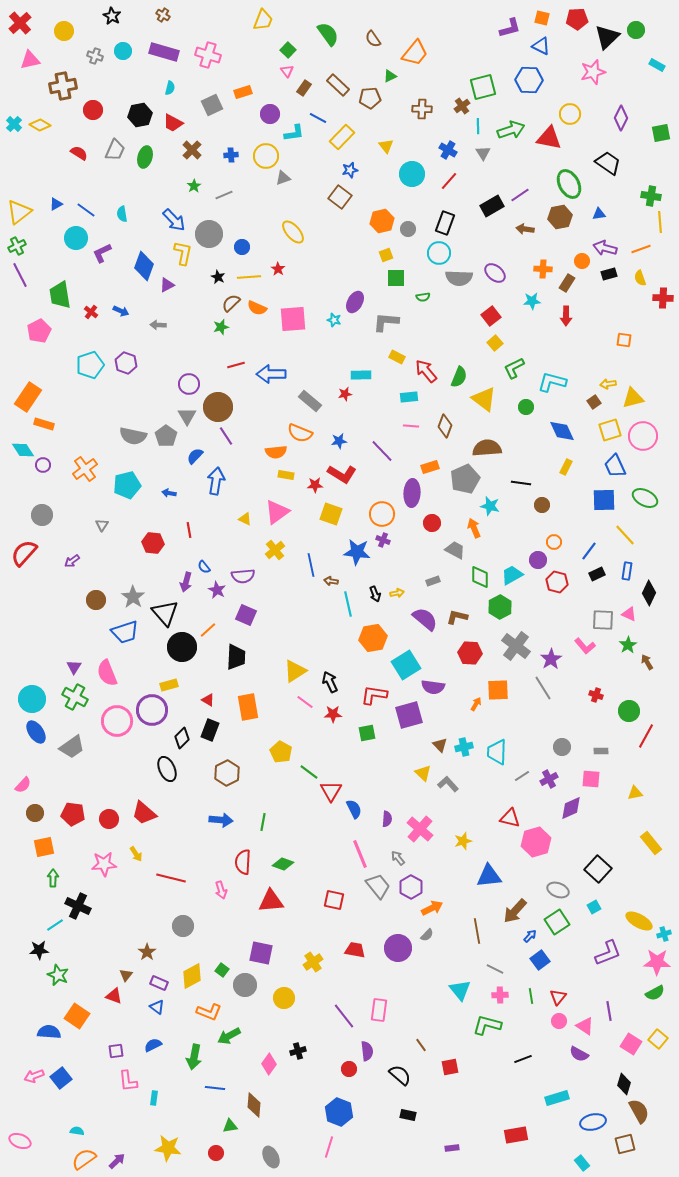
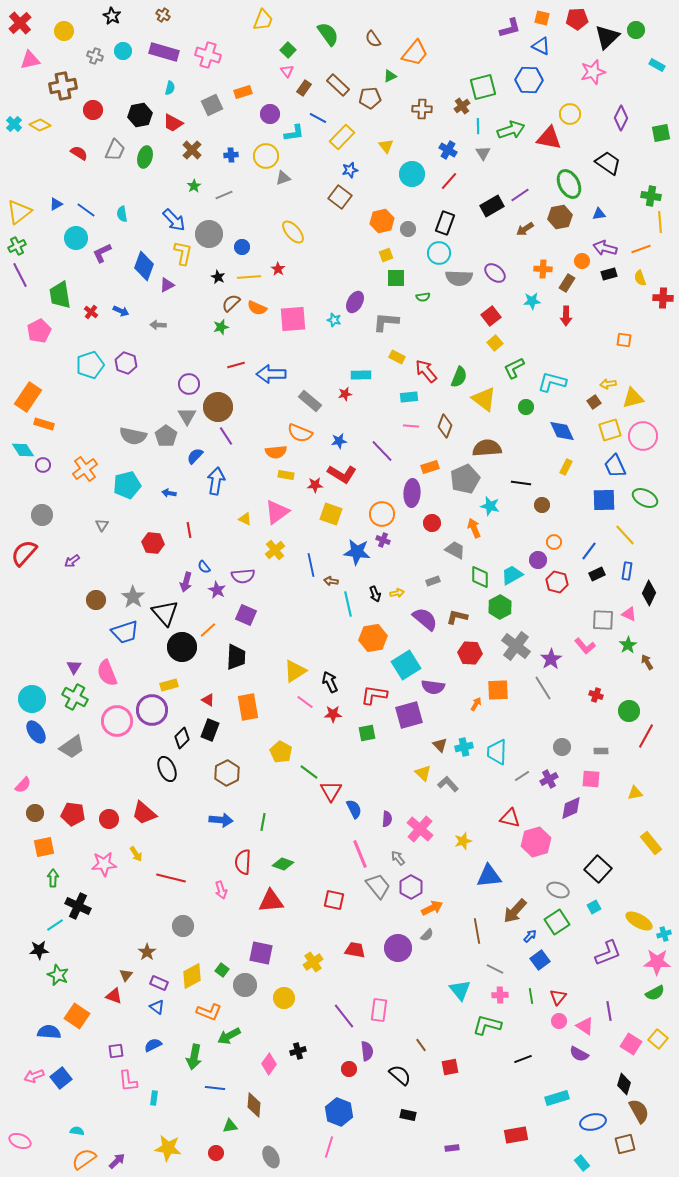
brown arrow at (525, 229): rotated 42 degrees counterclockwise
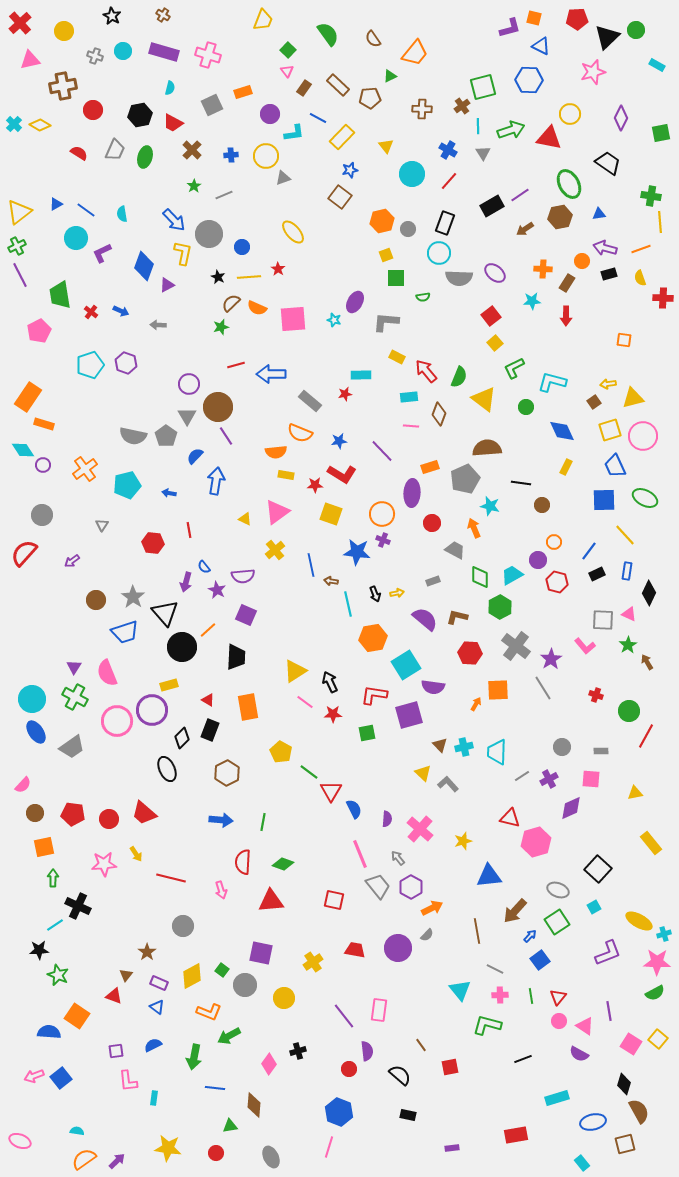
orange square at (542, 18): moved 8 px left
brown diamond at (445, 426): moved 6 px left, 12 px up
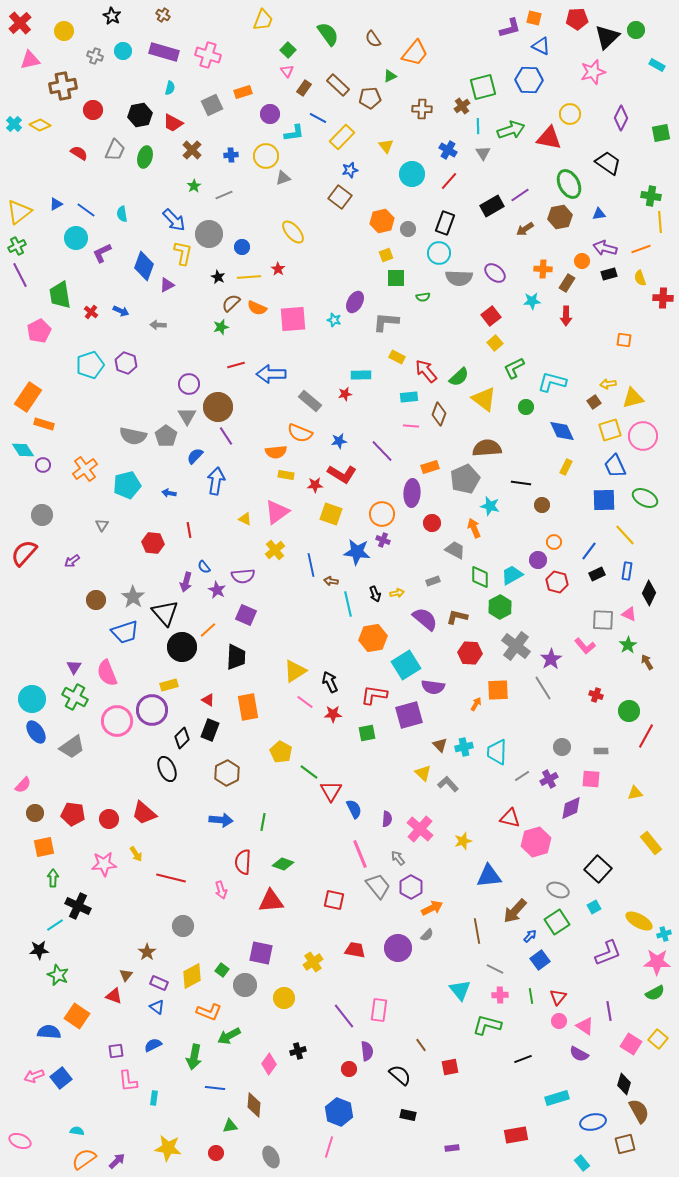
green semicircle at (459, 377): rotated 25 degrees clockwise
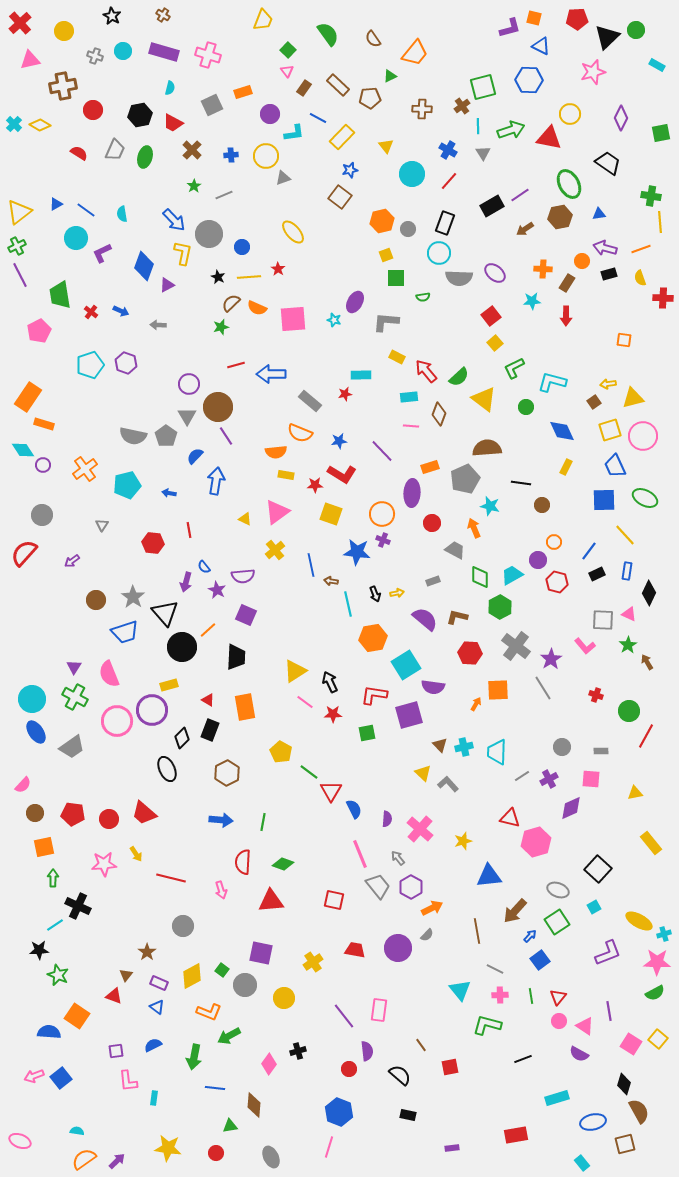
pink semicircle at (107, 673): moved 2 px right, 1 px down
orange rectangle at (248, 707): moved 3 px left
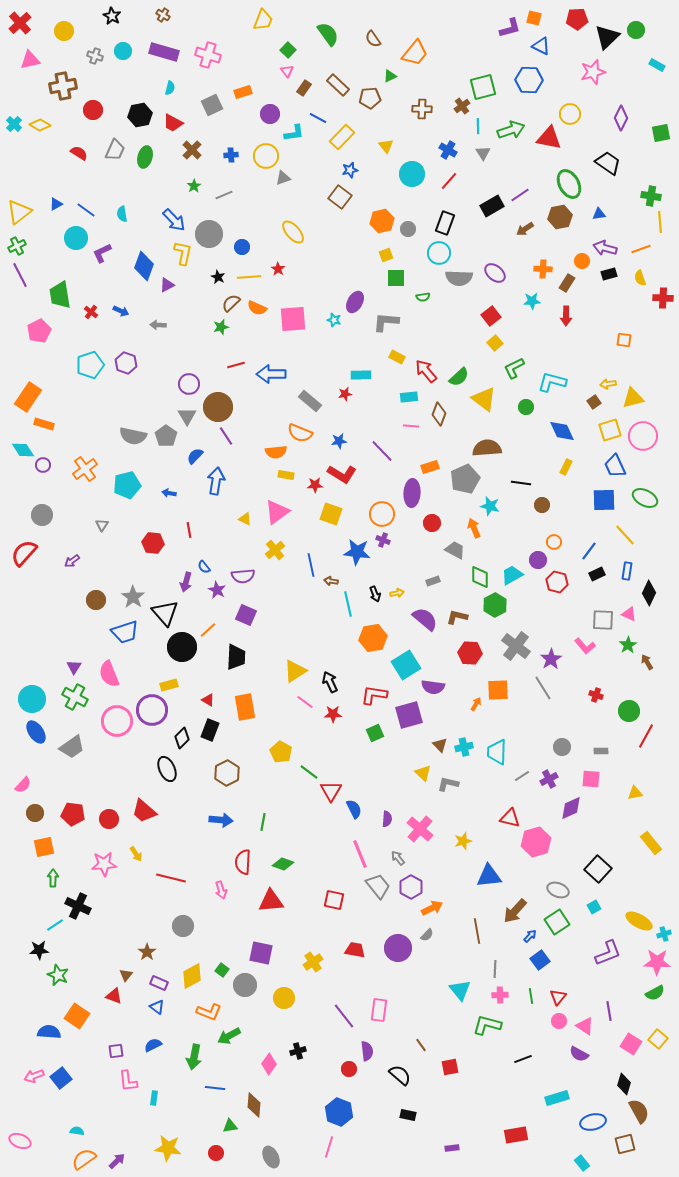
green hexagon at (500, 607): moved 5 px left, 2 px up
green square at (367, 733): moved 8 px right; rotated 12 degrees counterclockwise
gray L-shape at (448, 784): rotated 35 degrees counterclockwise
red trapezoid at (144, 813): moved 2 px up
gray line at (495, 969): rotated 66 degrees clockwise
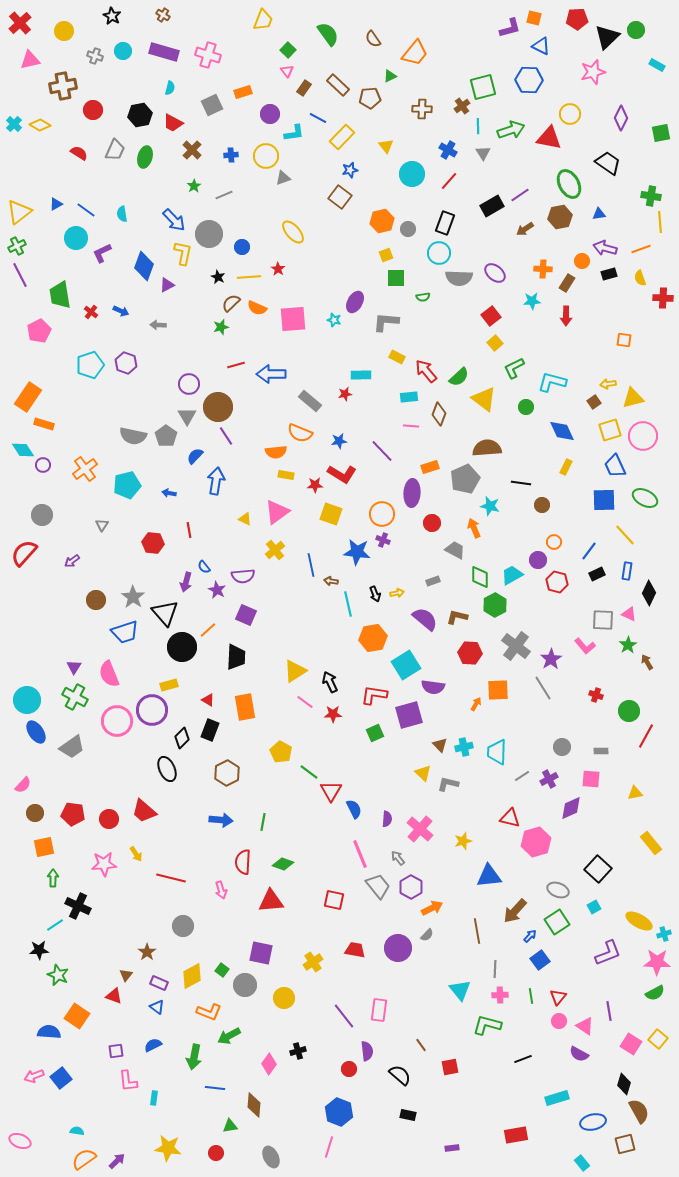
cyan circle at (32, 699): moved 5 px left, 1 px down
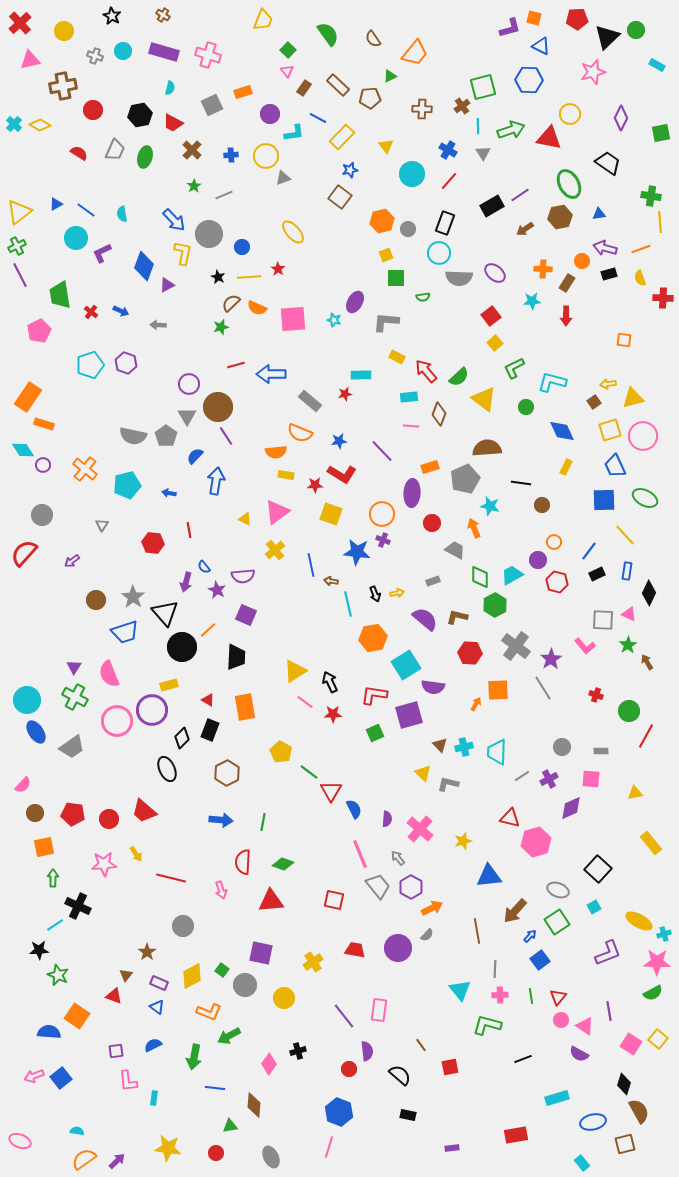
orange cross at (85, 469): rotated 15 degrees counterclockwise
green semicircle at (655, 993): moved 2 px left
pink circle at (559, 1021): moved 2 px right, 1 px up
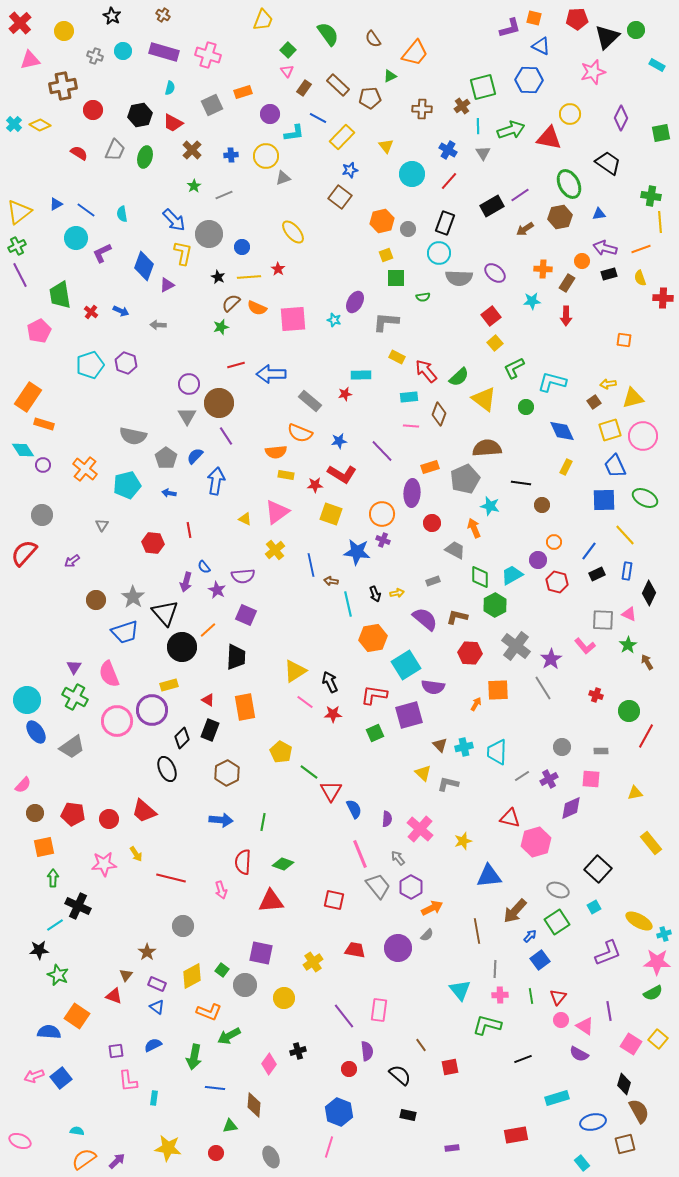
brown circle at (218, 407): moved 1 px right, 4 px up
gray pentagon at (166, 436): moved 22 px down
purple rectangle at (159, 983): moved 2 px left, 1 px down
